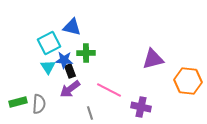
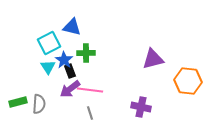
blue star: rotated 30 degrees clockwise
pink line: moved 19 px left; rotated 20 degrees counterclockwise
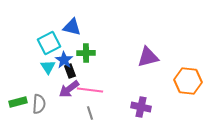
purple triangle: moved 5 px left, 2 px up
purple arrow: moved 1 px left
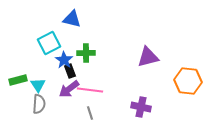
blue triangle: moved 8 px up
cyan triangle: moved 10 px left, 18 px down
green rectangle: moved 22 px up
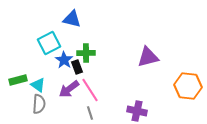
black rectangle: moved 7 px right, 4 px up
orange hexagon: moved 5 px down
cyan triangle: rotated 21 degrees counterclockwise
pink line: rotated 50 degrees clockwise
purple cross: moved 4 px left, 4 px down
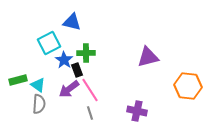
blue triangle: moved 3 px down
black rectangle: moved 3 px down
